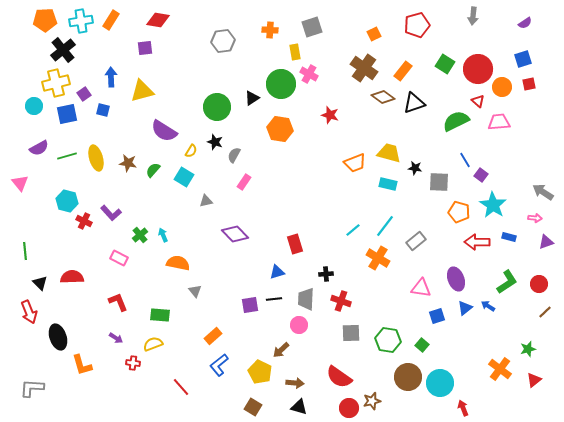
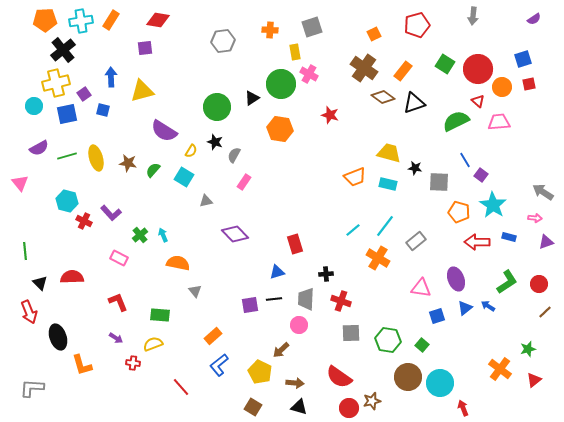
purple semicircle at (525, 23): moved 9 px right, 4 px up
orange trapezoid at (355, 163): moved 14 px down
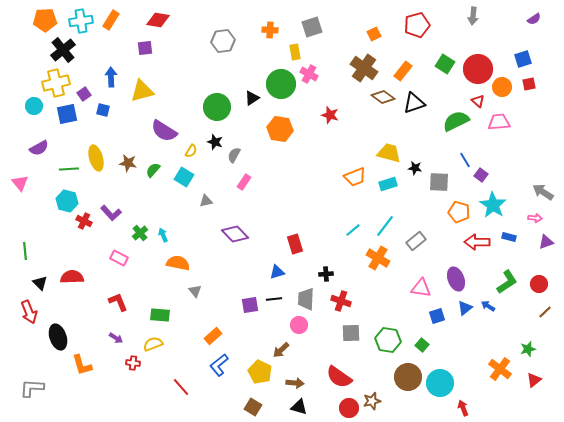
green line at (67, 156): moved 2 px right, 13 px down; rotated 12 degrees clockwise
cyan rectangle at (388, 184): rotated 30 degrees counterclockwise
green cross at (140, 235): moved 2 px up
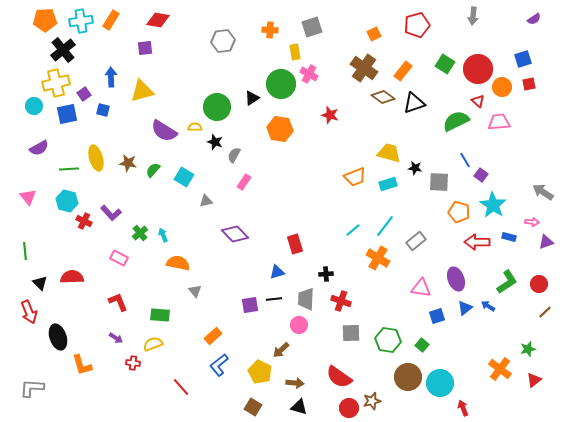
yellow semicircle at (191, 151): moved 4 px right, 24 px up; rotated 120 degrees counterclockwise
pink triangle at (20, 183): moved 8 px right, 14 px down
pink arrow at (535, 218): moved 3 px left, 4 px down
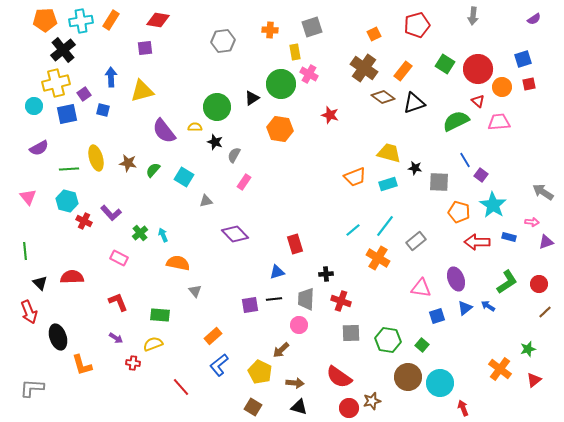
purple semicircle at (164, 131): rotated 20 degrees clockwise
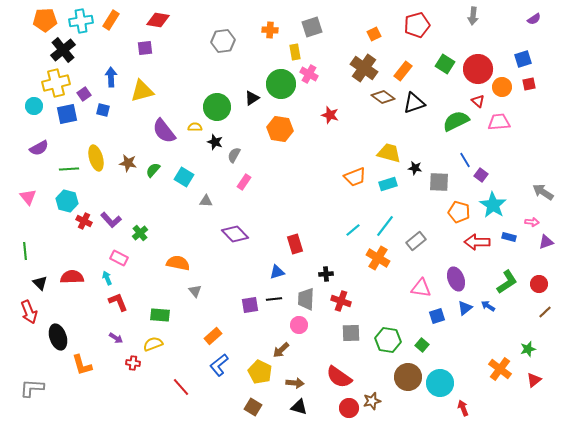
gray triangle at (206, 201): rotated 16 degrees clockwise
purple L-shape at (111, 213): moved 7 px down
cyan arrow at (163, 235): moved 56 px left, 43 px down
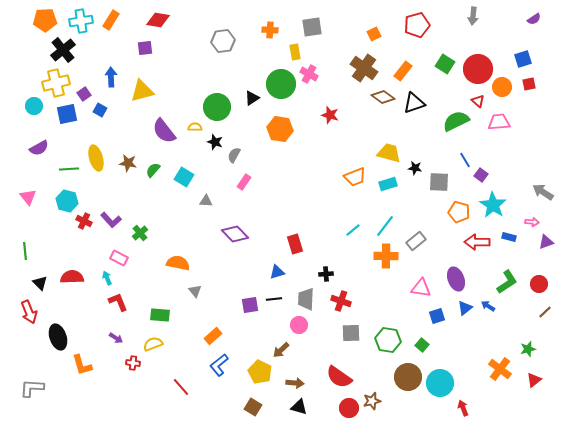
gray square at (312, 27): rotated 10 degrees clockwise
blue square at (103, 110): moved 3 px left; rotated 16 degrees clockwise
orange cross at (378, 258): moved 8 px right, 2 px up; rotated 30 degrees counterclockwise
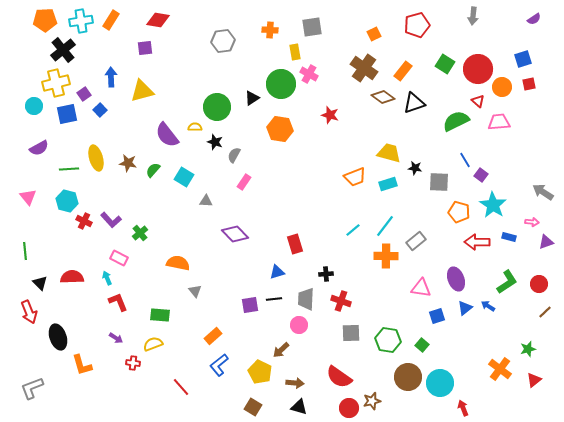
blue square at (100, 110): rotated 16 degrees clockwise
purple semicircle at (164, 131): moved 3 px right, 4 px down
gray L-shape at (32, 388): rotated 25 degrees counterclockwise
